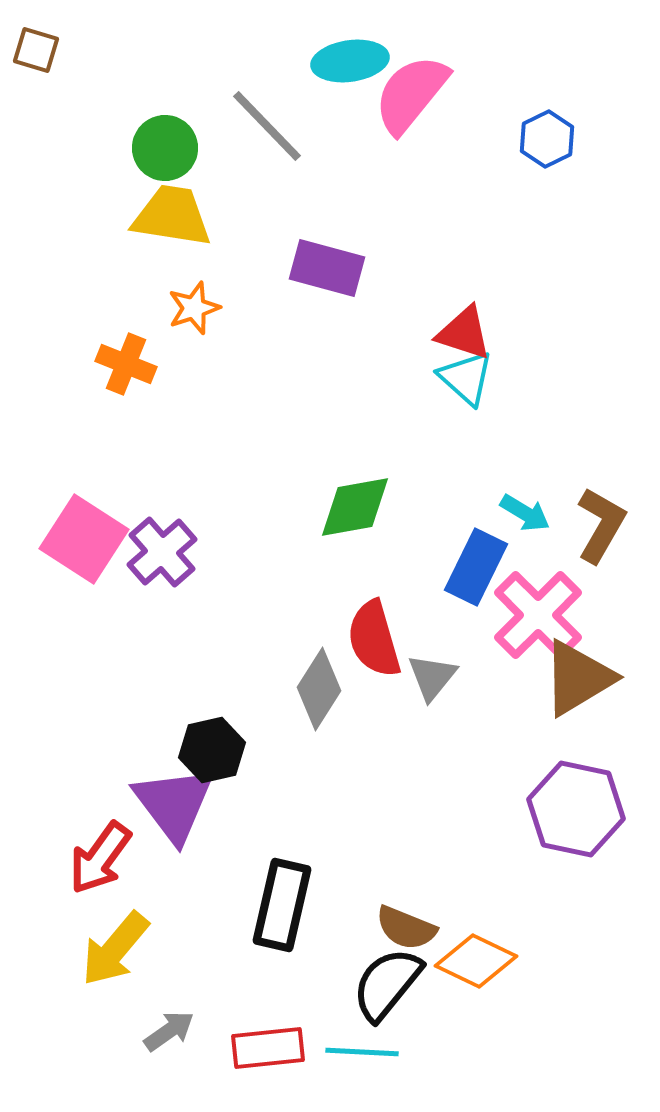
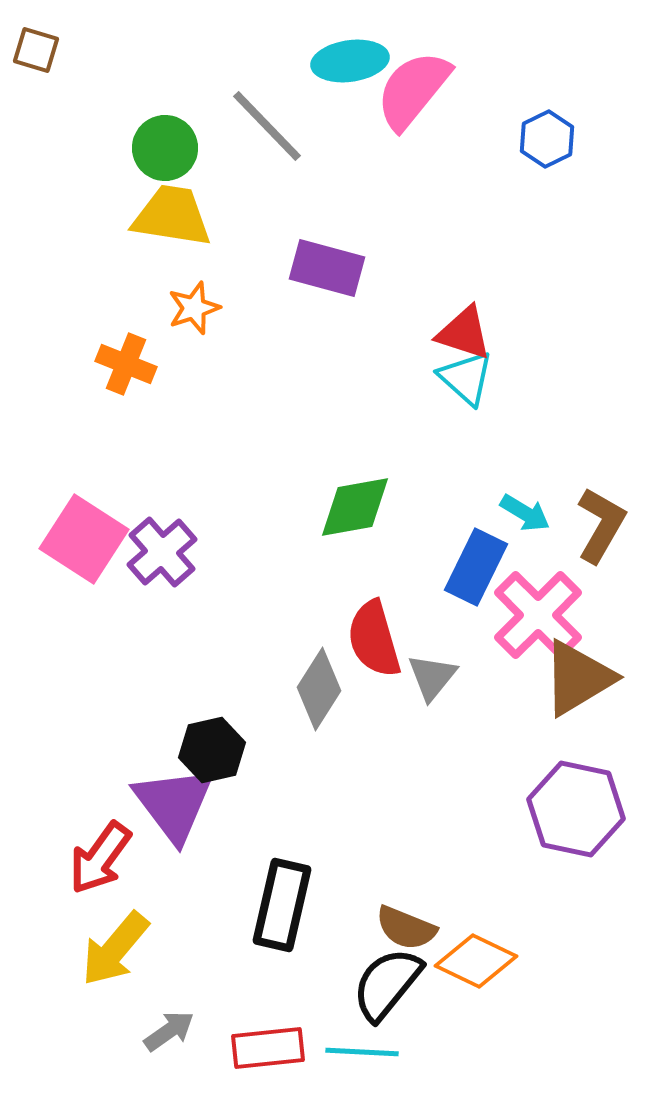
pink semicircle: moved 2 px right, 4 px up
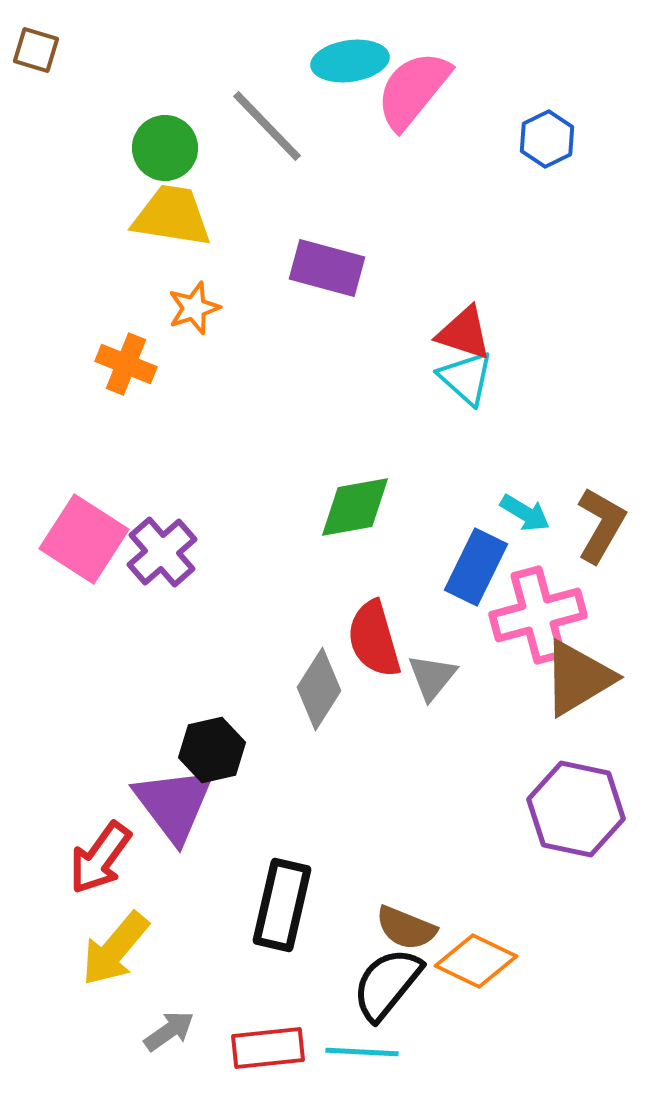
pink cross: rotated 30 degrees clockwise
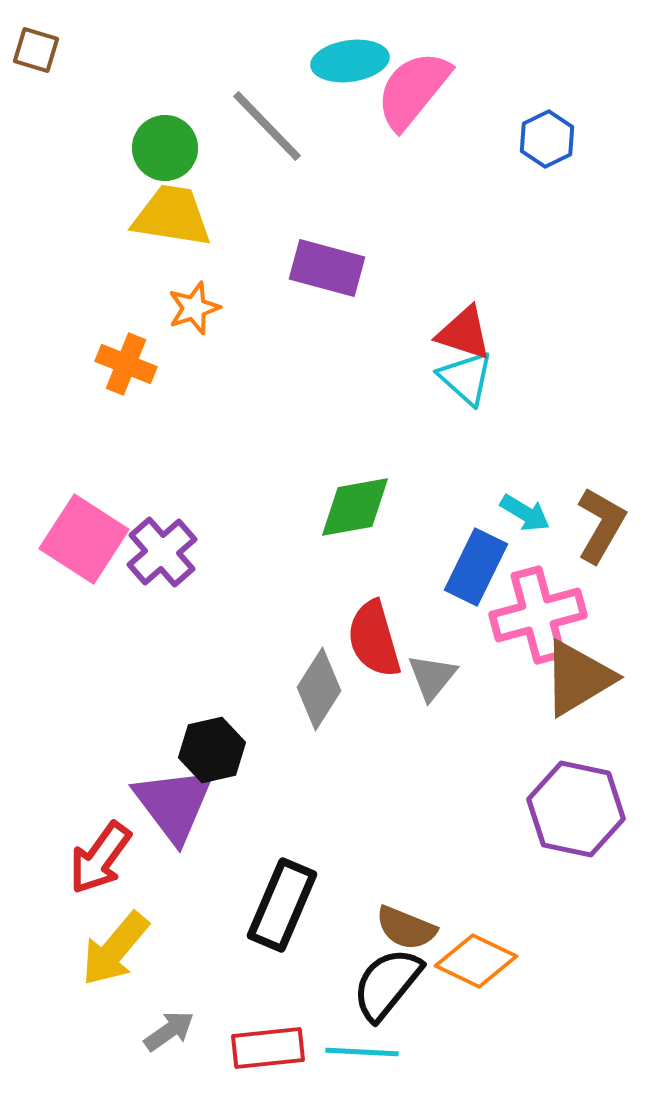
black rectangle: rotated 10 degrees clockwise
